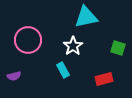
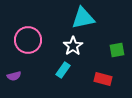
cyan triangle: moved 3 px left, 1 px down
green square: moved 1 px left, 2 px down; rotated 28 degrees counterclockwise
cyan rectangle: rotated 63 degrees clockwise
red rectangle: moved 1 px left; rotated 30 degrees clockwise
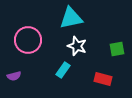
cyan triangle: moved 12 px left
white star: moved 4 px right; rotated 18 degrees counterclockwise
green square: moved 1 px up
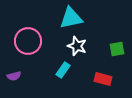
pink circle: moved 1 px down
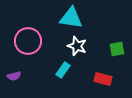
cyan triangle: rotated 20 degrees clockwise
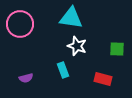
pink circle: moved 8 px left, 17 px up
green square: rotated 14 degrees clockwise
cyan rectangle: rotated 56 degrees counterclockwise
purple semicircle: moved 12 px right, 2 px down
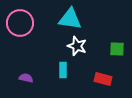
cyan triangle: moved 1 px left, 1 px down
pink circle: moved 1 px up
cyan rectangle: rotated 21 degrees clockwise
purple semicircle: rotated 152 degrees counterclockwise
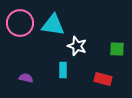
cyan triangle: moved 17 px left, 6 px down
